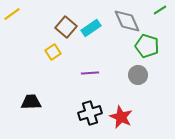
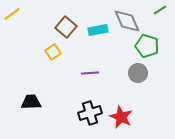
cyan rectangle: moved 7 px right, 2 px down; rotated 24 degrees clockwise
gray circle: moved 2 px up
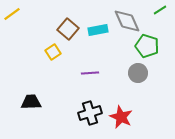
brown square: moved 2 px right, 2 px down
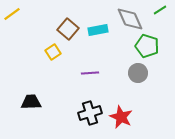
gray diamond: moved 3 px right, 2 px up
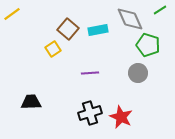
green pentagon: moved 1 px right, 1 px up
yellow square: moved 3 px up
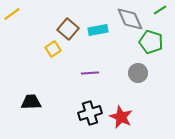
green pentagon: moved 3 px right, 3 px up
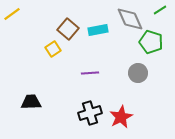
red star: rotated 20 degrees clockwise
